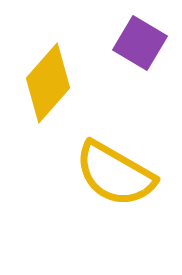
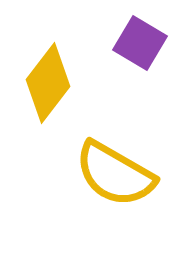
yellow diamond: rotated 4 degrees counterclockwise
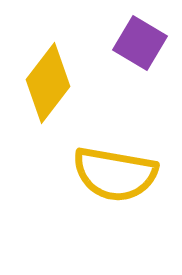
yellow semicircle: rotated 20 degrees counterclockwise
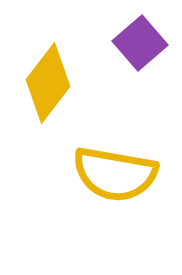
purple square: rotated 18 degrees clockwise
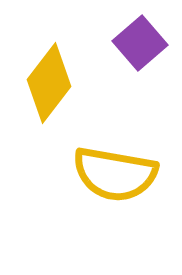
yellow diamond: moved 1 px right
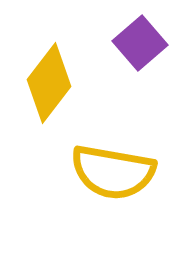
yellow semicircle: moved 2 px left, 2 px up
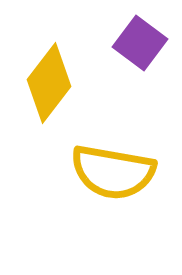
purple square: rotated 12 degrees counterclockwise
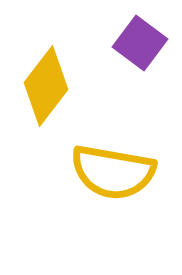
yellow diamond: moved 3 px left, 3 px down
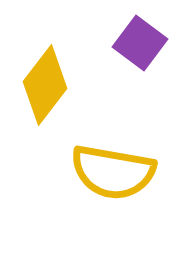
yellow diamond: moved 1 px left, 1 px up
